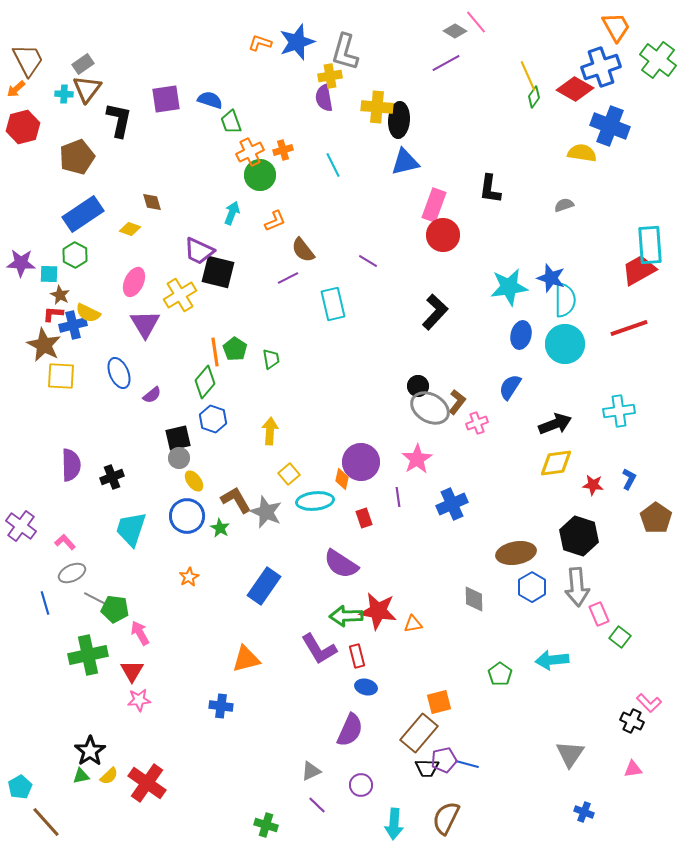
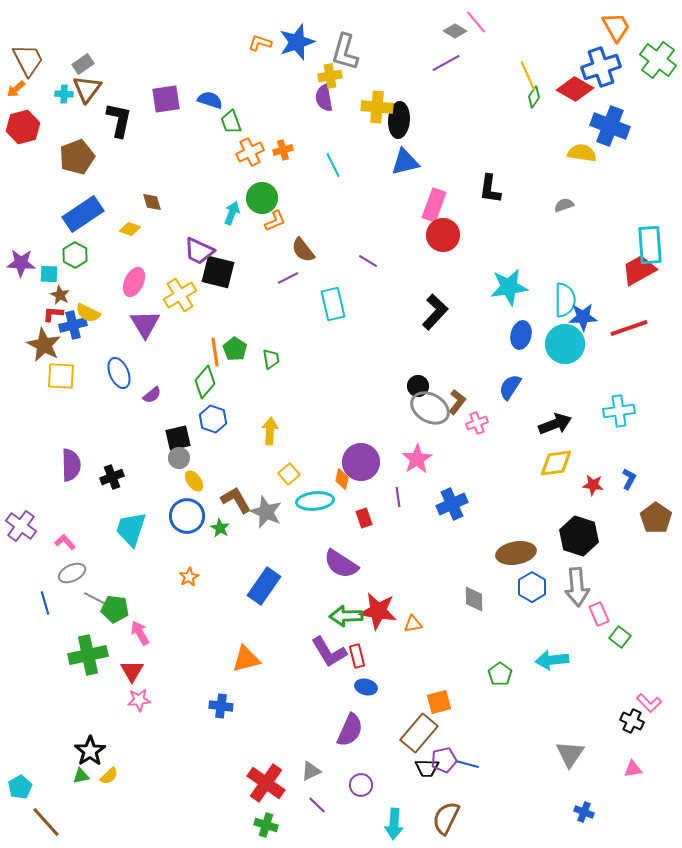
green circle at (260, 175): moved 2 px right, 23 px down
blue star at (551, 278): moved 32 px right, 39 px down; rotated 20 degrees counterclockwise
purple L-shape at (319, 649): moved 10 px right, 3 px down
red cross at (147, 783): moved 119 px right
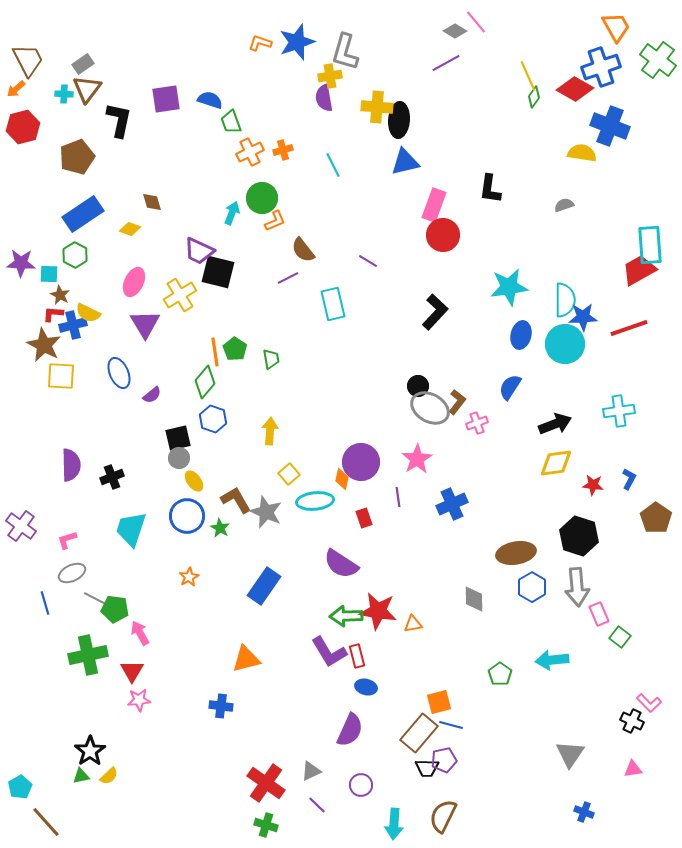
pink L-shape at (65, 542): moved 2 px right, 2 px up; rotated 65 degrees counterclockwise
blue line at (467, 764): moved 16 px left, 39 px up
brown semicircle at (446, 818): moved 3 px left, 2 px up
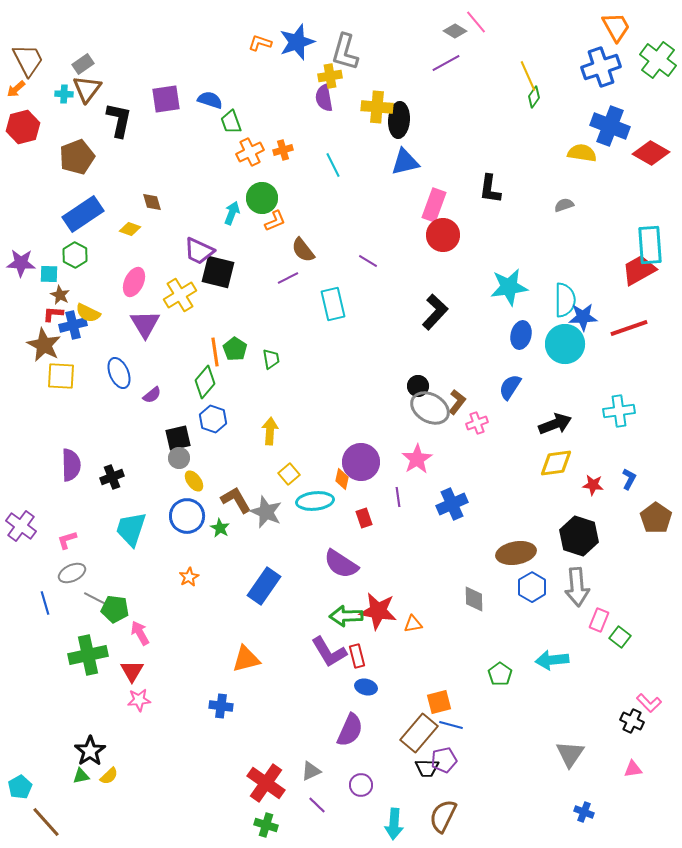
red diamond at (575, 89): moved 76 px right, 64 px down
pink rectangle at (599, 614): moved 6 px down; rotated 45 degrees clockwise
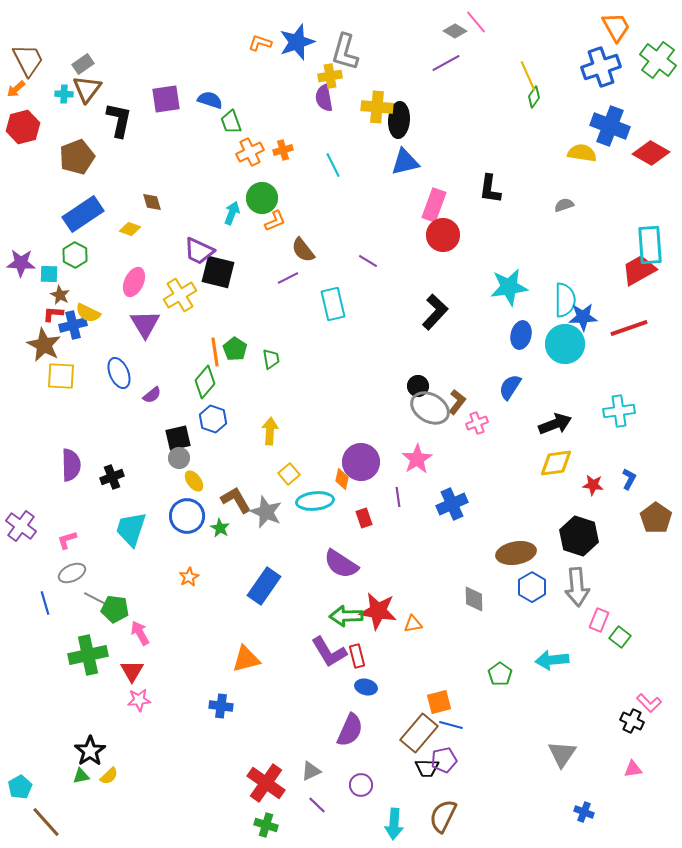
gray triangle at (570, 754): moved 8 px left
